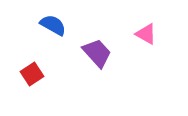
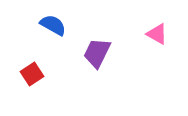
pink triangle: moved 11 px right
purple trapezoid: rotated 112 degrees counterclockwise
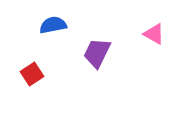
blue semicircle: rotated 40 degrees counterclockwise
pink triangle: moved 3 px left
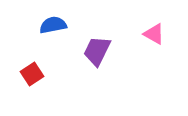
purple trapezoid: moved 2 px up
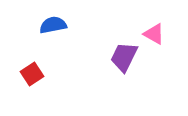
purple trapezoid: moved 27 px right, 6 px down
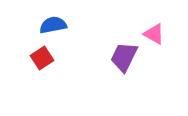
red square: moved 10 px right, 16 px up
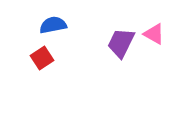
purple trapezoid: moved 3 px left, 14 px up
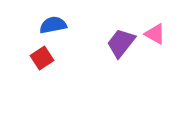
pink triangle: moved 1 px right
purple trapezoid: rotated 12 degrees clockwise
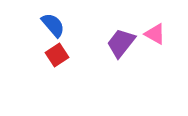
blue semicircle: rotated 60 degrees clockwise
red square: moved 15 px right, 3 px up
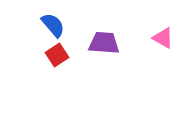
pink triangle: moved 8 px right, 4 px down
purple trapezoid: moved 17 px left; rotated 56 degrees clockwise
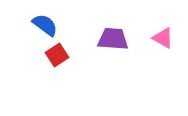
blue semicircle: moved 8 px left; rotated 12 degrees counterclockwise
purple trapezoid: moved 9 px right, 4 px up
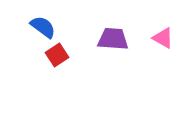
blue semicircle: moved 2 px left, 2 px down
